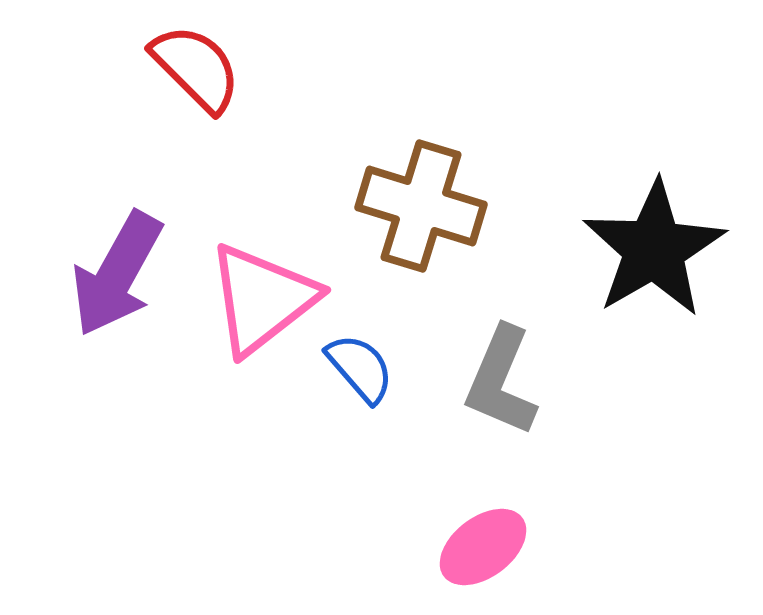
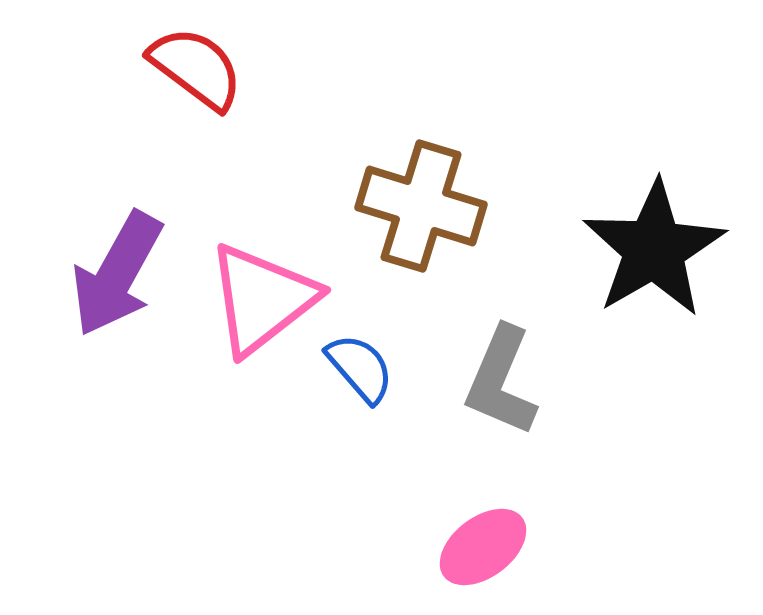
red semicircle: rotated 8 degrees counterclockwise
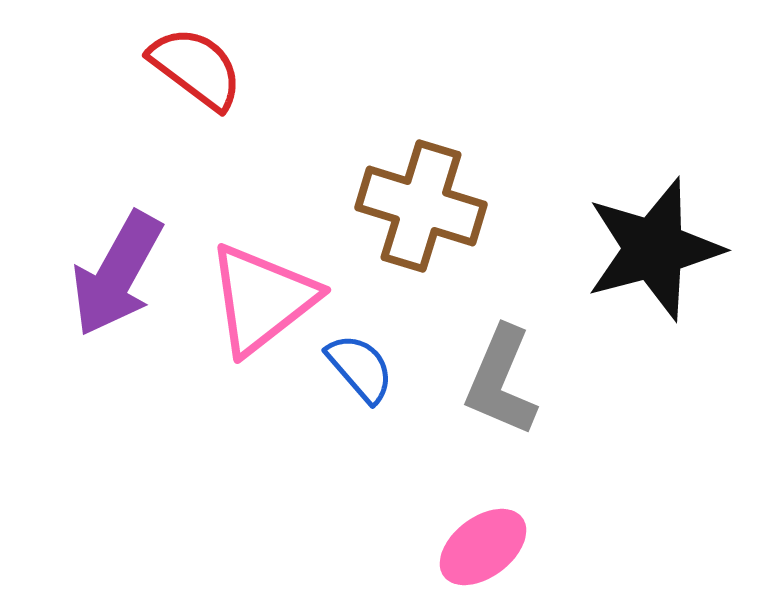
black star: rotated 15 degrees clockwise
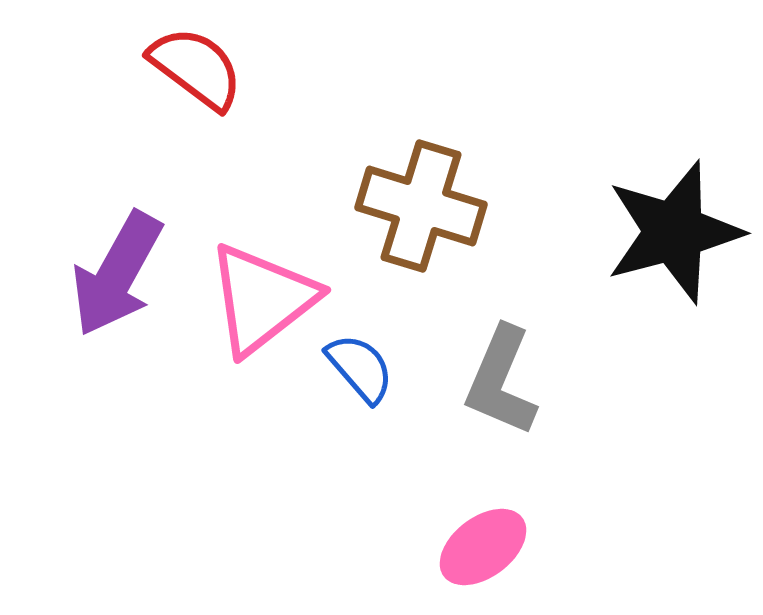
black star: moved 20 px right, 17 px up
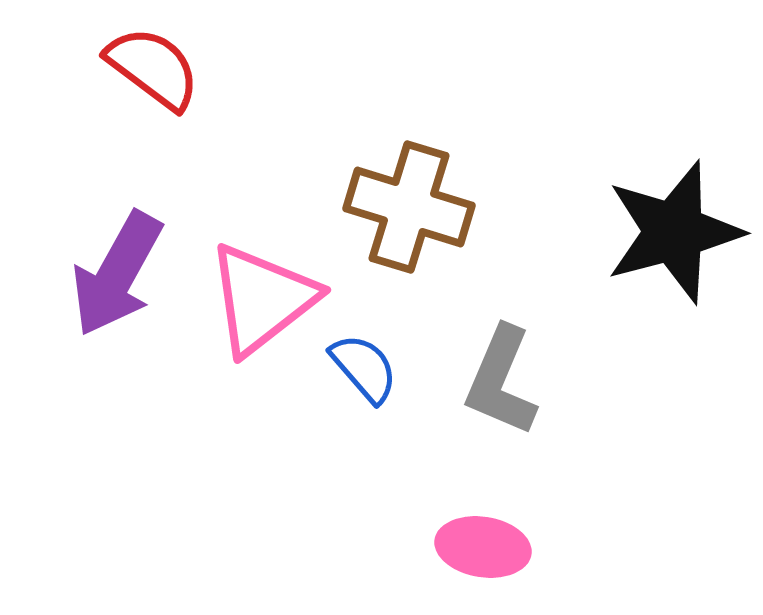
red semicircle: moved 43 px left
brown cross: moved 12 px left, 1 px down
blue semicircle: moved 4 px right
pink ellipse: rotated 46 degrees clockwise
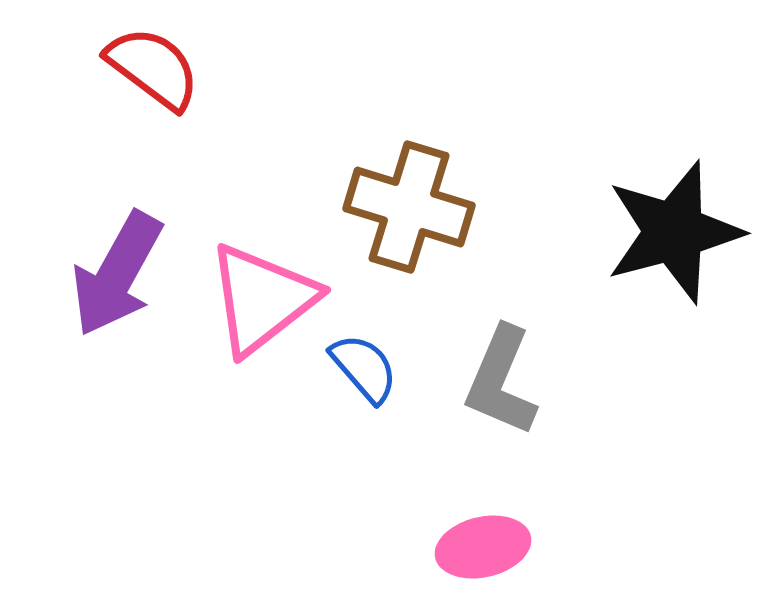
pink ellipse: rotated 22 degrees counterclockwise
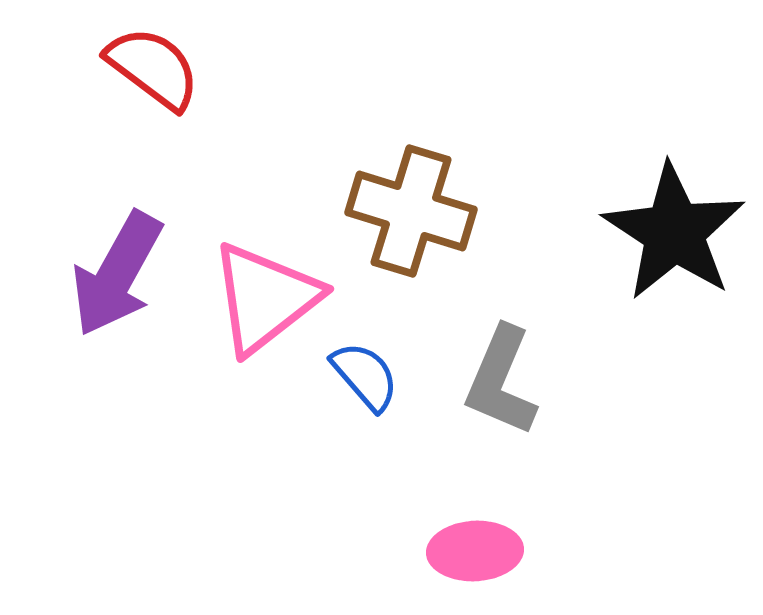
brown cross: moved 2 px right, 4 px down
black star: rotated 24 degrees counterclockwise
pink triangle: moved 3 px right, 1 px up
blue semicircle: moved 1 px right, 8 px down
pink ellipse: moved 8 px left, 4 px down; rotated 10 degrees clockwise
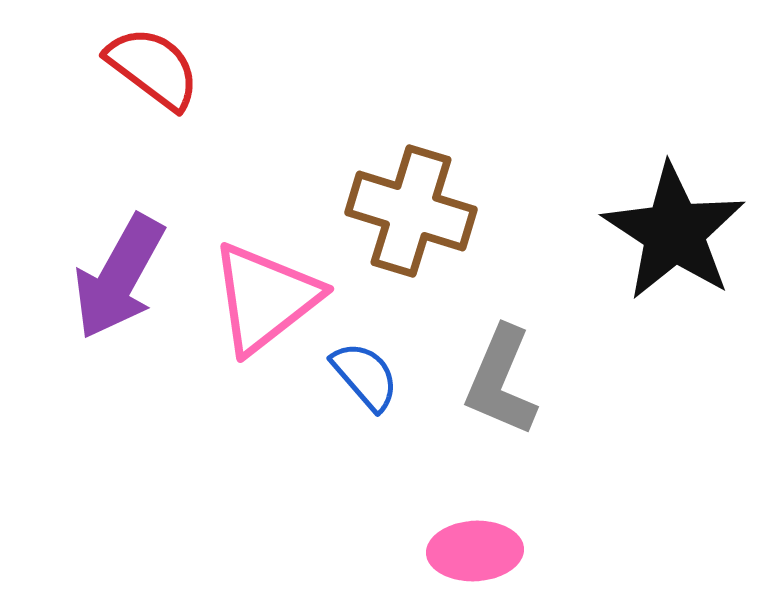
purple arrow: moved 2 px right, 3 px down
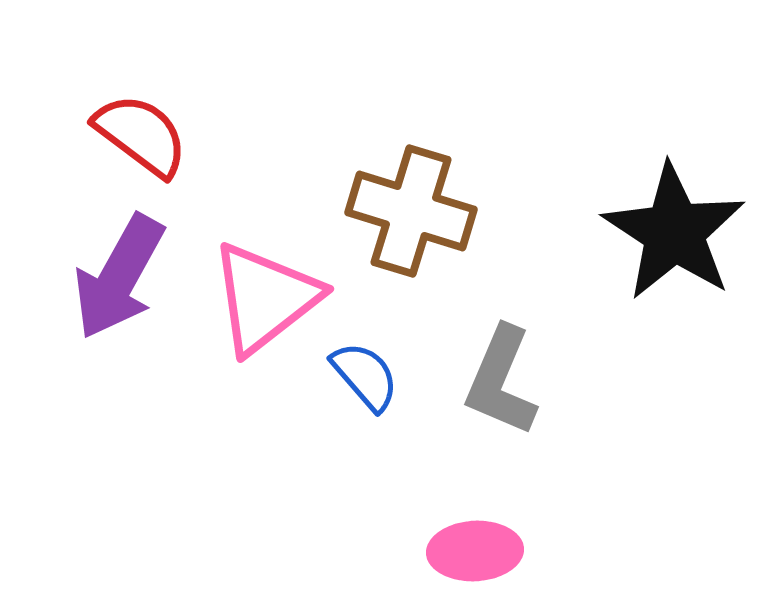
red semicircle: moved 12 px left, 67 px down
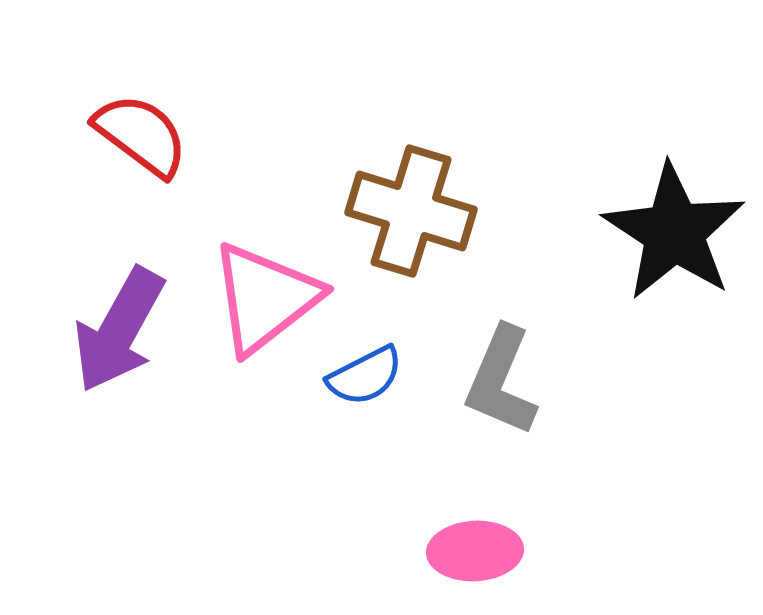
purple arrow: moved 53 px down
blue semicircle: rotated 104 degrees clockwise
